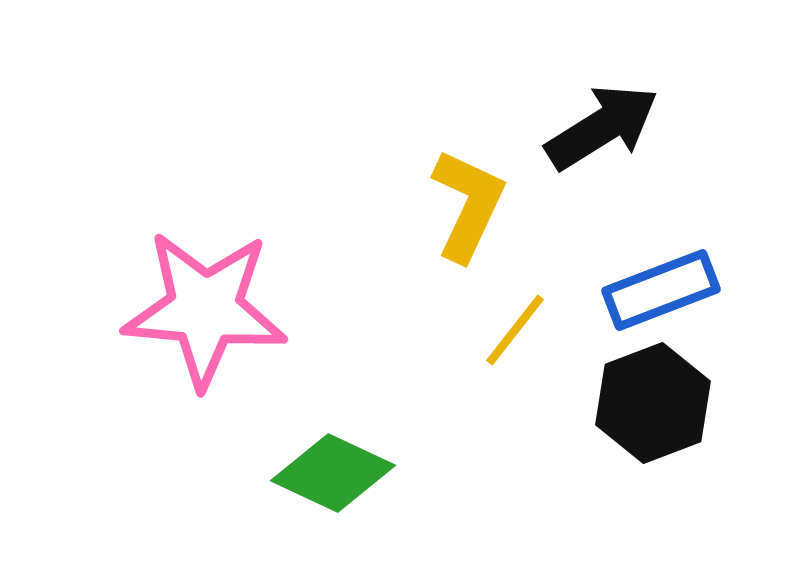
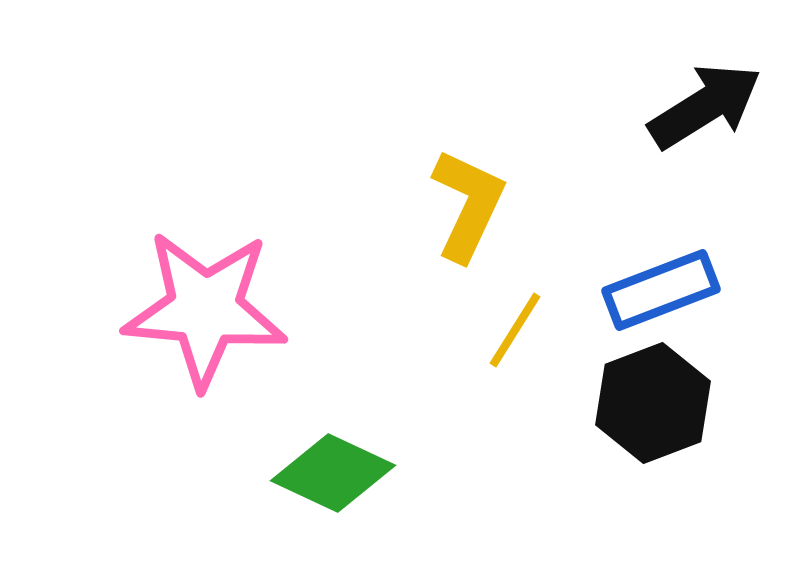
black arrow: moved 103 px right, 21 px up
yellow line: rotated 6 degrees counterclockwise
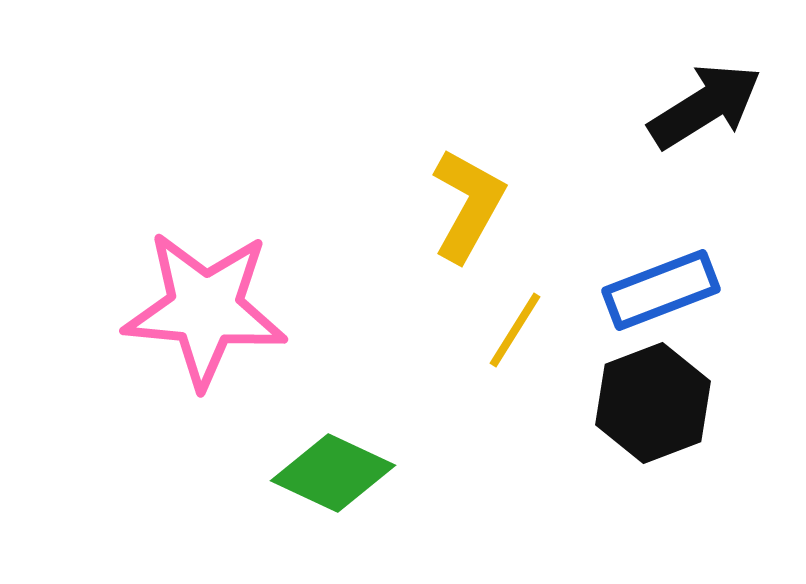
yellow L-shape: rotated 4 degrees clockwise
